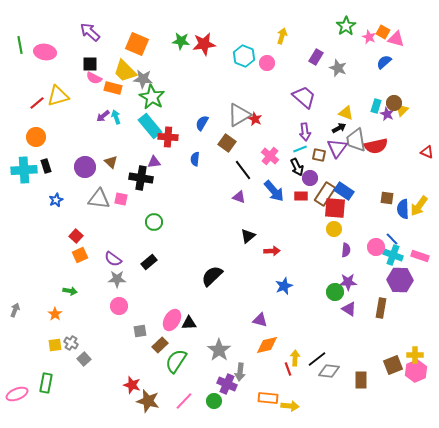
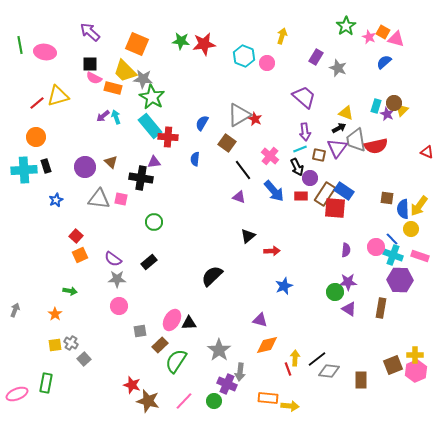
yellow circle at (334, 229): moved 77 px right
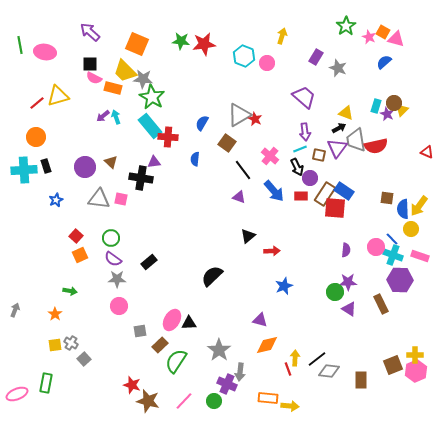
green circle at (154, 222): moved 43 px left, 16 px down
brown rectangle at (381, 308): moved 4 px up; rotated 36 degrees counterclockwise
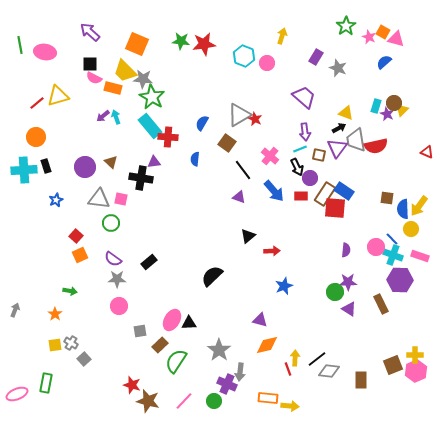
green circle at (111, 238): moved 15 px up
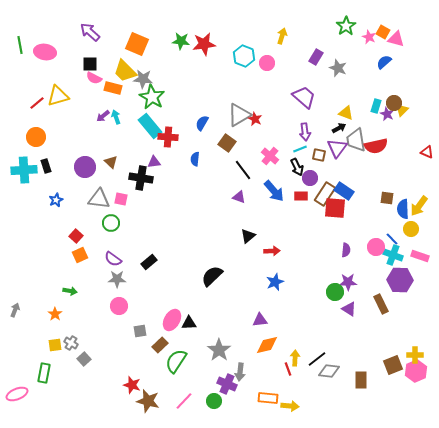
blue star at (284, 286): moved 9 px left, 4 px up
purple triangle at (260, 320): rotated 21 degrees counterclockwise
green rectangle at (46, 383): moved 2 px left, 10 px up
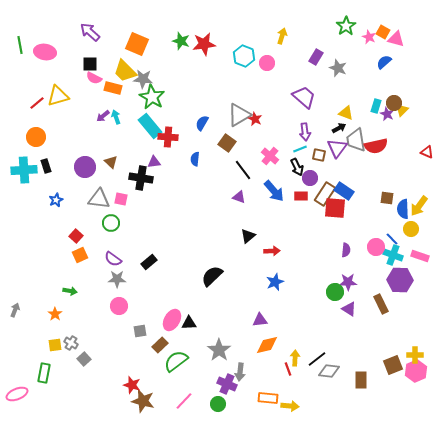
green star at (181, 41): rotated 12 degrees clockwise
green semicircle at (176, 361): rotated 20 degrees clockwise
brown star at (148, 401): moved 5 px left
green circle at (214, 401): moved 4 px right, 3 px down
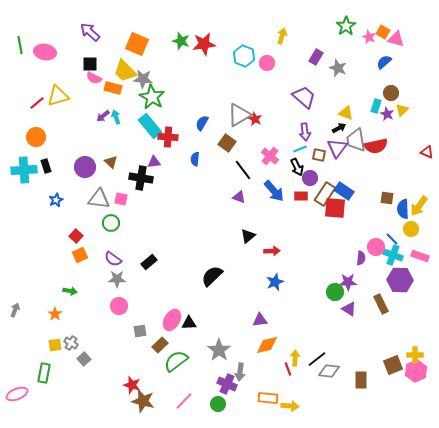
brown circle at (394, 103): moved 3 px left, 10 px up
purple semicircle at (346, 250): moved 15 px right, 8 px down
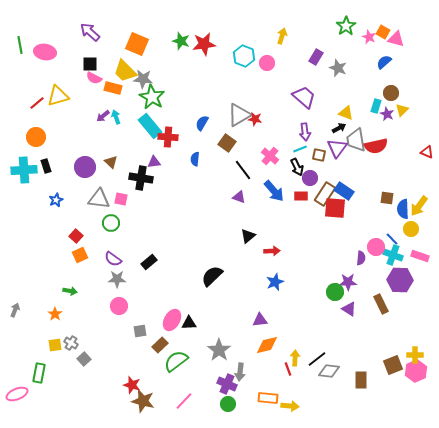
red star at (255, 119): rotated 16 degrees counterclockwise
green rectangle at (44, 373): moved 5 px left
green circle at (218, 404): moved 10 px right
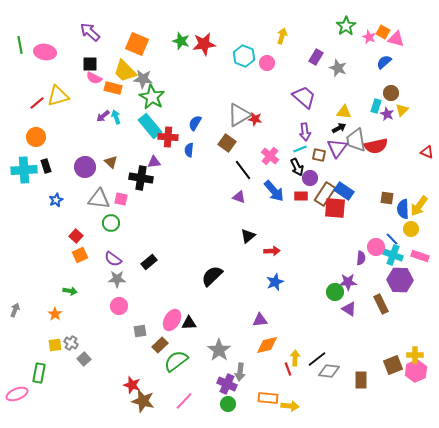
yellow triangle at (346, 113): moved 2 px left, 1 px up; rotated 14 degrees counterclockwise
blue semicircle at (202, 123): moved 7 px left
blue semicircle at (195, 159): moved 6 px left, 9 px up
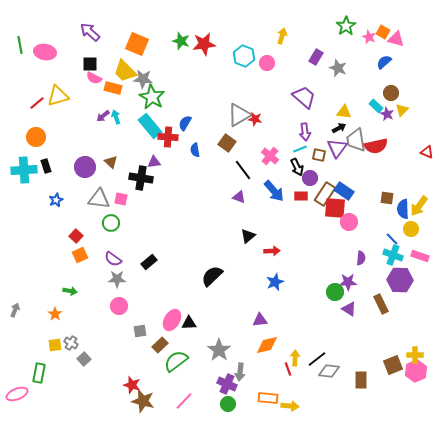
cyan rectangle at (376, 106): rotated 64 degrees counterclockwise
blue semicircle at (195, 123): moved 10 px left
blue semicircle at (189, 150): moved 6 px right; rotated 16 degrees counterclockwise
pink circle at (376, 247): moved 27 px left, 25 px up
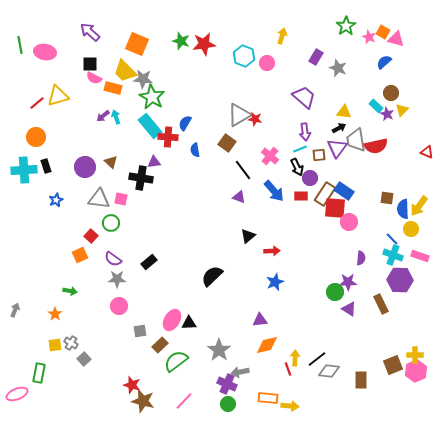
brown square at (319, 155): rotated 16 degrees counterclockwise
red square at (76, 236): moved 15 px right
gray arrow at (240, 372): rotated 72 degrees clockwise
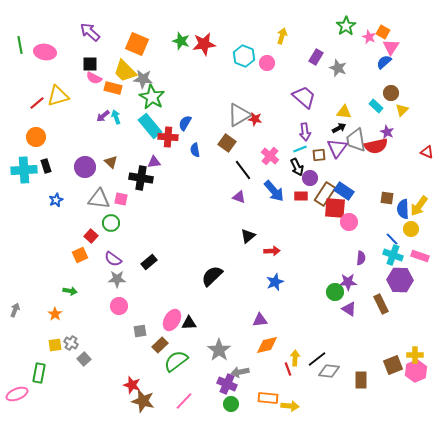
pink triangle at (396, 39): moved 5 px left, 8 px down; rotated 48 degrees clockwise
purple star at (387, 114): moved 18 px down
green circle at (228, 404): moved 3 px right
